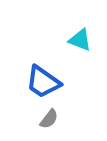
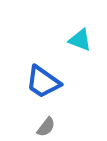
gray semicircle: moved 3 px left, 8 px down
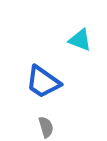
gray semicircle: rotated 55 degrees counterclockwise
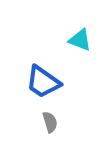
gray semicircle: moved 4 px right, 5 px up
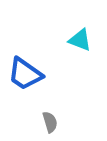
blue trapezoid: moved 18 px left, 8 px up
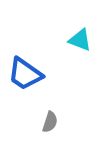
gray semicircle: rotated 35 degrees clockwise
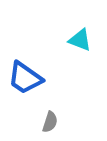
blue trapezoid: moved 4 px down
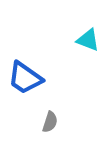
cyan triangle: moved 8 px right
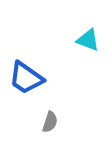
blue trapezoid: moved 1 px right
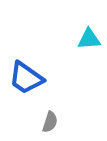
cyan triangle: moved 1 px right, 1 px up; rotated 25 degrees counterclockwise
